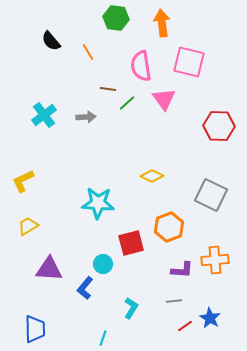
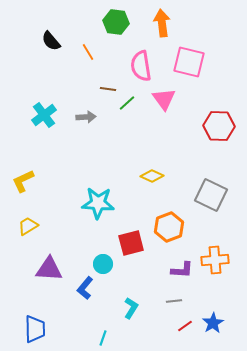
green hexagon: moved 4 px down
blue star: moved 3 px right, 5 px down; rotated 10 degrees clockwise
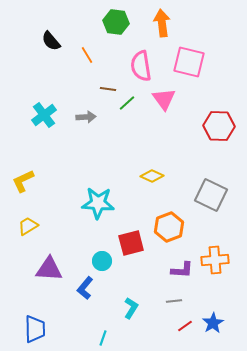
orange line: moved 1 px left, 3 px down
cyan circle: moved 1 px left, 3 px up
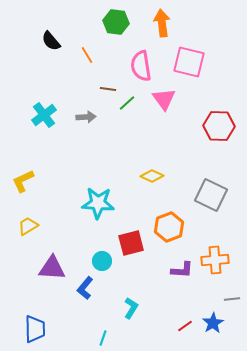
purple triangle: moved 3 px right, 1 px up
gray line: moved 58 px right, 2 px up
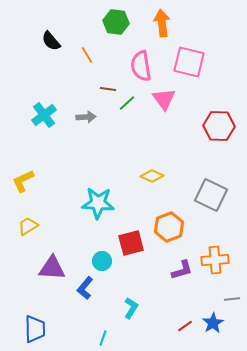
purple L-shape: rotated 20 degrees counterclockwise
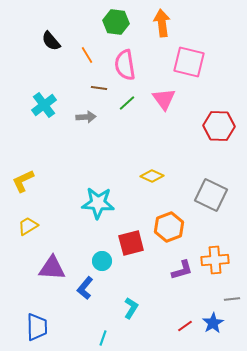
pink semicircle: moved 16 px left, 1 px up
brown line: moved 9 px left, 1 px up
cyan cross: moved 10 px up
blue trapezoid: moved 2 px right, 2 px up
